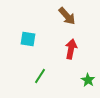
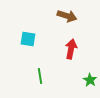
brown arrow: rotated 30 degrees counterclockwise
green line: rotated 42 degrees counterclockwise
green star: moved 2 px right
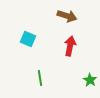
cyan square: rotated 14 degrees clockwise
red arrow: moved 1 px left, 3 px up
green line: moved 2 px down
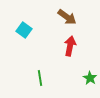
brown arrow: moved 1 px down; rotated 18 degrees clockwise
cyan square: moved 4 px left, 9 px up; rotated 14 degrees clockwise
green star: moved 2 px up
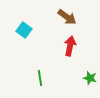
green star: rotated 16 degrees counterclockwise
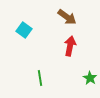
green star: rotated 16 degrees clockwise
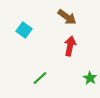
green line: rotated 56 degrees clockwise
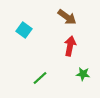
green star: moved 7 px left, 4 px up; rotated 24 degrees counterclockwise
